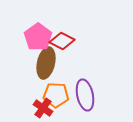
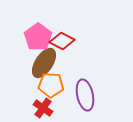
brown ellipse: moved 2 px left; rotated 20 degrees clockwise
orange pentagon: moved 5 px left, 10 px up
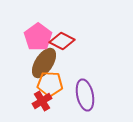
orange pentagon: moved 1 px left, 1 px up
red cross: moved 1 px left, 7 px up; rotated 24 degrees clockwise
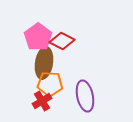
brown ellipse: rotated 24 degrees counterclockwise
purple ellipse: moved 1 px down
